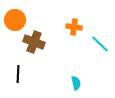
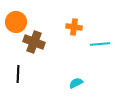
orange circle: moved 1 px right, 2 px down
cyan line: rotated 48 degrees counterclockwise
cyan semicircle: rotated 104 degrees counterclockwise
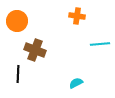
orange circle: moved 1 px right, 1 px up
orange cross: moved 3 px right, 11 px up
brown cross: moved 1 px right, 8 px down
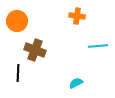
cyan line: moved 2 px left, 2 px down
black line: moved 1 px up
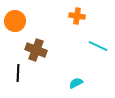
orange circle: moved 2 px left
cyan line: rotated 30 degrees clockwise
brown cross: moved 1 px right
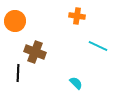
brown cross: moved 1 px left, 2 px down
cyan semicircle: rotated 72 degrees clockwise
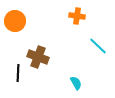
cyan line: rotated 18 degrees clockwise
brown cross: moved 3 px right, 5 px down
cyan semicircle: rotated 16 degrees clockwise
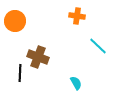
black line: moved 2 px right
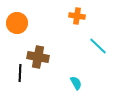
orange circle: moved 2 px right, 2 px down
brown cross: rotated 10 degrees counterclockwise
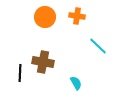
orange circle: moved 28 px right, 6 px up
brown cross: moved 5 px right, 5 px down
